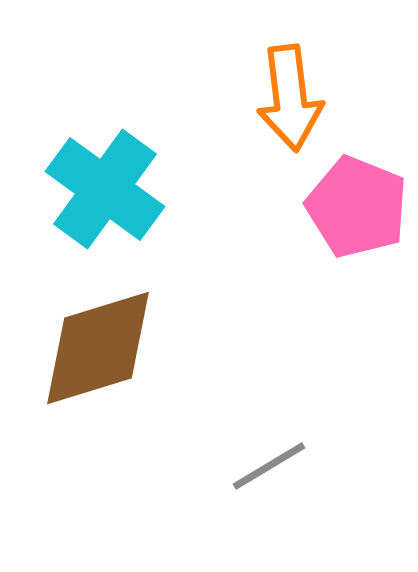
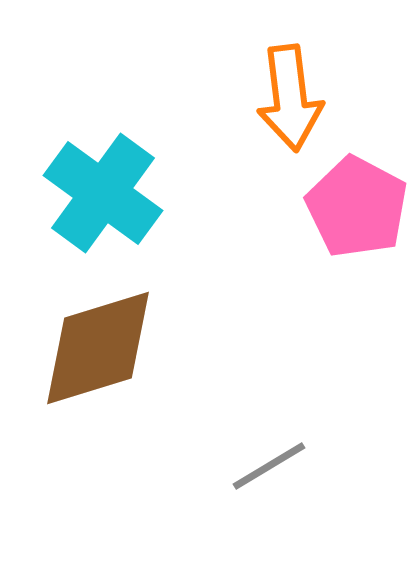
cyan cross: moved 2 px left, 4 px down
pink pentagon: rotated 6 degrees clockwise
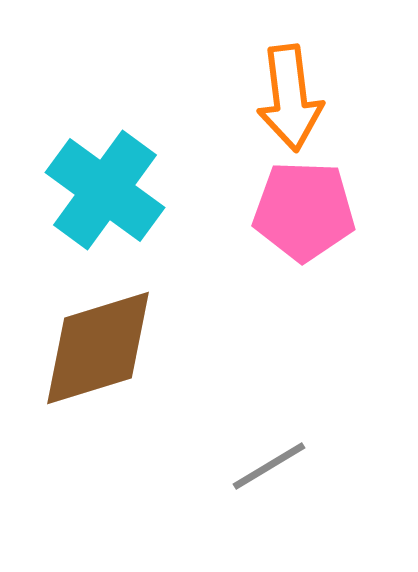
cyan cross: moved 2 px right, 3 px up
pink pentagon: moved 53 px left, 4 px down; rotated 26 degrees counterclockwise
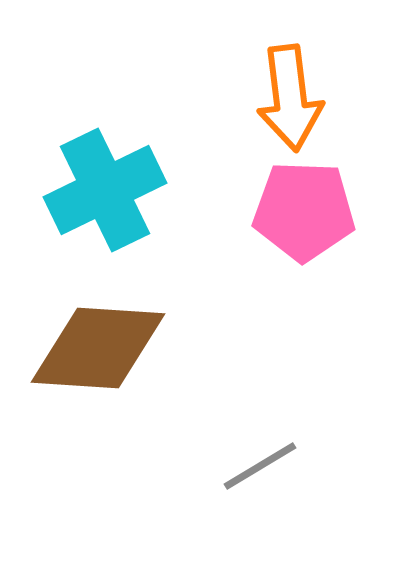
cyan cross: rotated 28 degrees clockwise
brown diamond: rotated 21 degrees clockwise
gray line: moved 9 px left
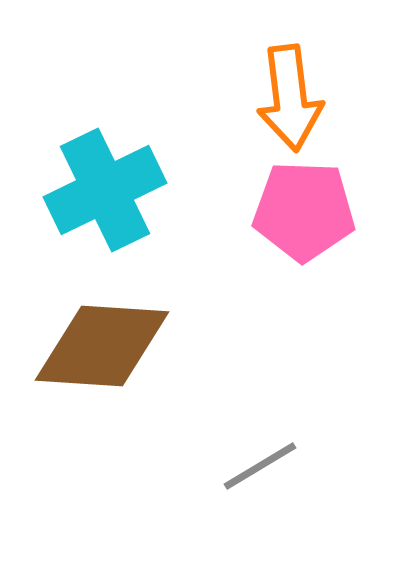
brown diamond: moved 4 px right, 2 px up
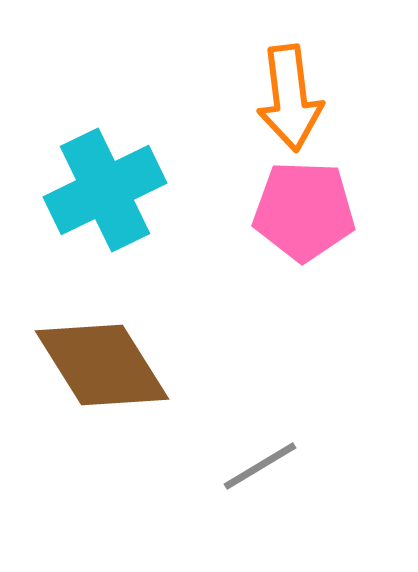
brown diamond: moved 19 px down; rotated 54 degrees clockwise
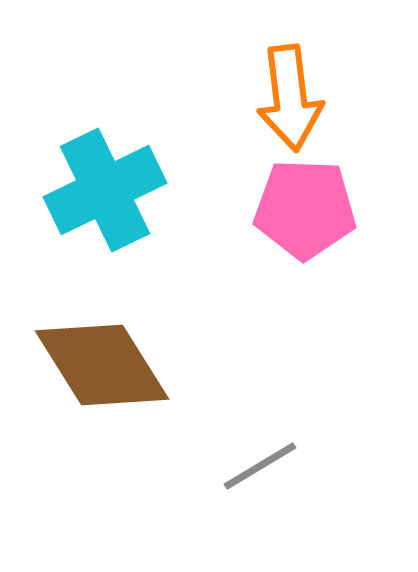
pink pentagon: moved 1 px right, 2 px up
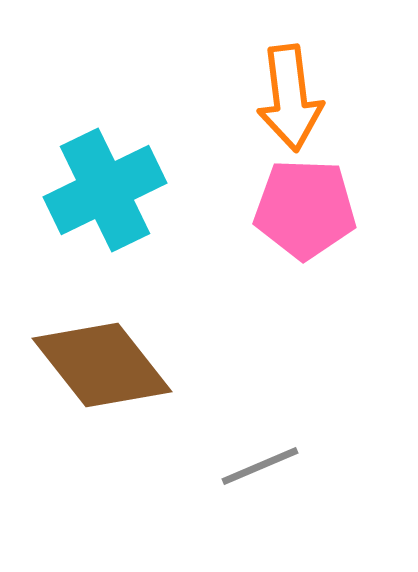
brown diamond: rotated 6 degrees counterclockwise
gray line: rotated 8 degrees clockwise
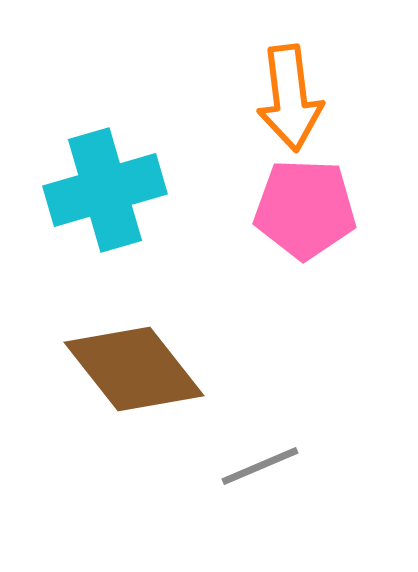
cyan cross: rotated 10 degrees clockwise
brown diamond: moved 32 px right, 4 px down
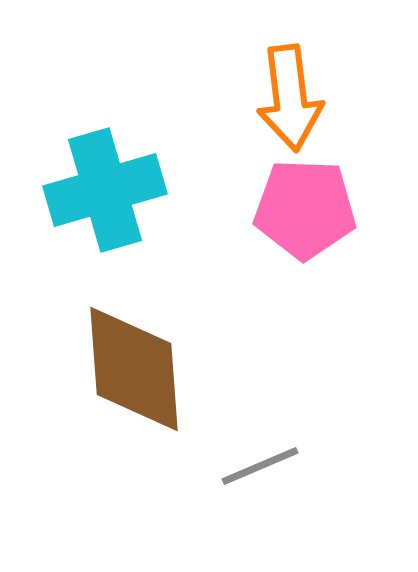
brown diamond: rotated 34 degrees clockwise
